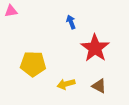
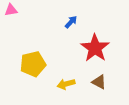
pink triangle: moved 1 px up
blue arrow: rotated 64 degrees clockwise
yellow pentagon: rotated 15 degrees counterclockwise
brown triangle: moved 4 px up
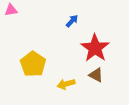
blue arrow: moved 1 px right, 1 px up
yellow pentagon: rotated 25 degrees counterclockwise
brown triangle: moved 3 px left, 7 px up
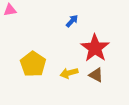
pink triangle: moved 1 px left
yellow arrow: moved 3 px right, 11 px up
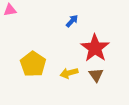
brown triangle: rotated 28 degrees clockwise
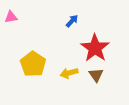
pink triangle: moved 1 px right, 7 px down
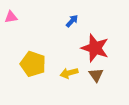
red star: rotated 16 degrees counterclockwise
yellow pentagon: rotated 15 degrees counterclockwise
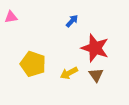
yellow arrow: rotated 12 degrees counterclockwise
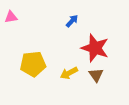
yellow pentagon: rotated 25 degrees counterclockwise
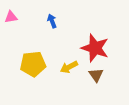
blue arrow: moved 20 px left; rotated 64 degrees counterclockwise
yellow arrow: moved 6 px up
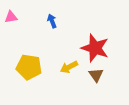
yellow pentagon: moved 4 px left, 3 px down; rotated 15 degrees clockwise
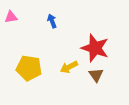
yellow pentagon: moved 1 px down
